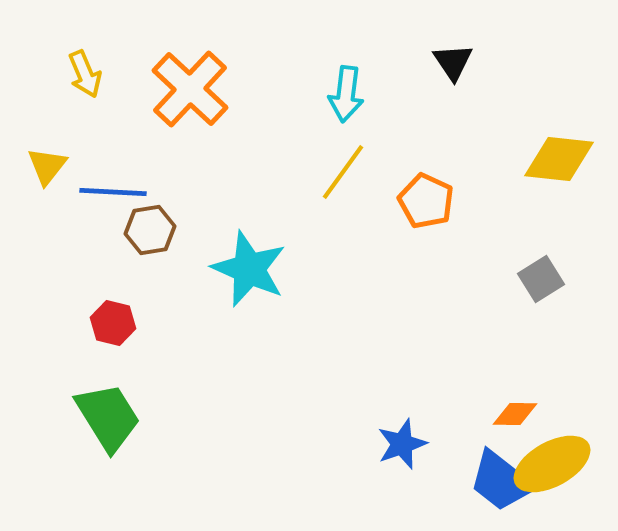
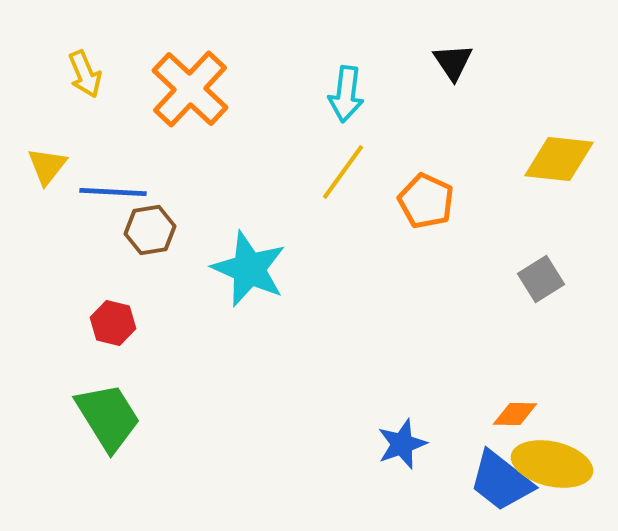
yellow ellipse: rotated 42 degrees clockwise
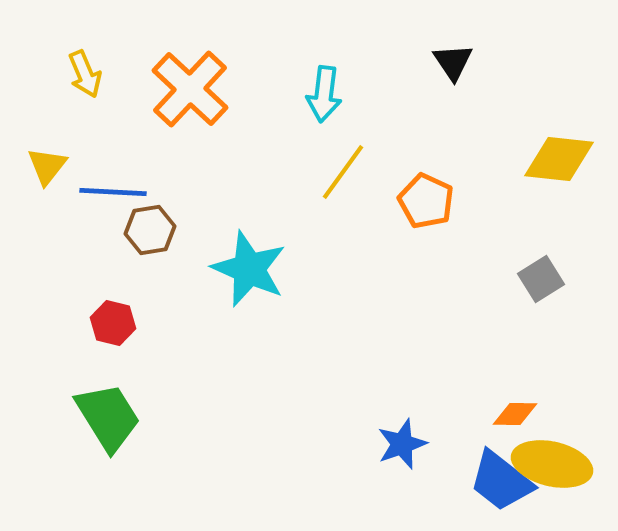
cyan arrow: moved 22 px left
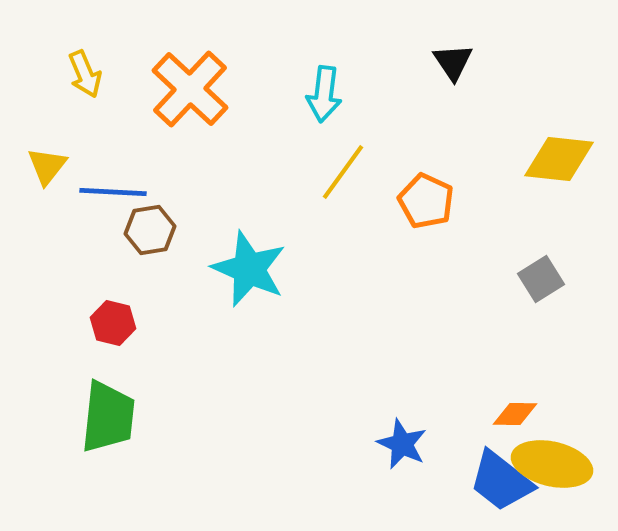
green trapezoid: rotated 38 degrees clockwise
blue star: rotated 27 degrees counterclockwise
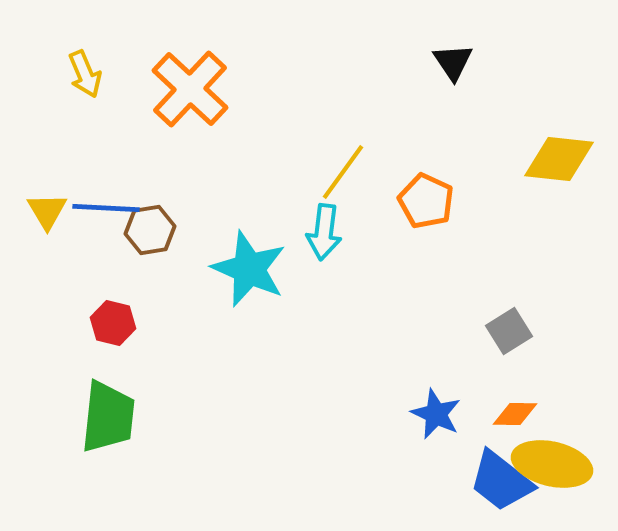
cyan arrow: moved 138 px down
yellow triangle: moved 45 px down; rotated 9 degrees counterclockwise
blue line: moved 7 px left, 16 px down
gray square: moved 32 px left, 52 px down
blue star: moved 34 px right, 30 px up
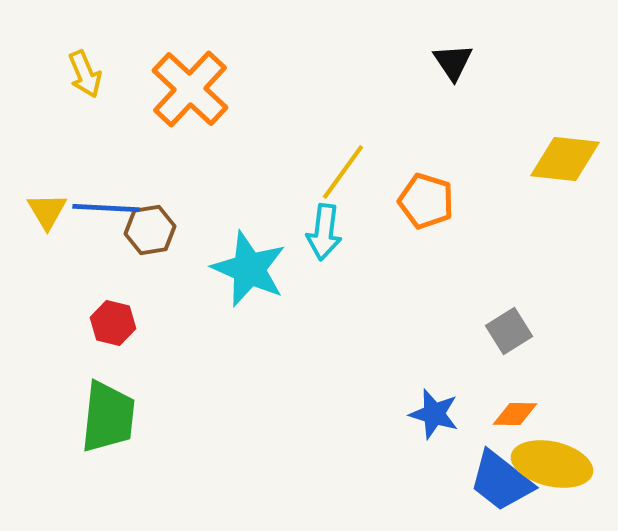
yellow diamond: moved 6 px right
orange pentagon: rotated 8 degrees counterclockwise
blue star: moved 2 px left; rotated 9 degrees counterclockwise
